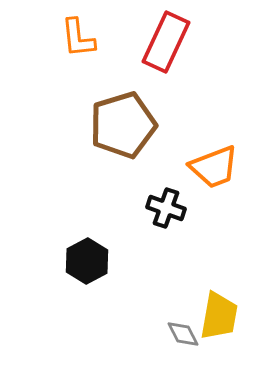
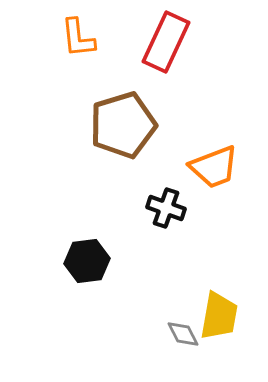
black hexagon: rotated 21 degrees clockwise
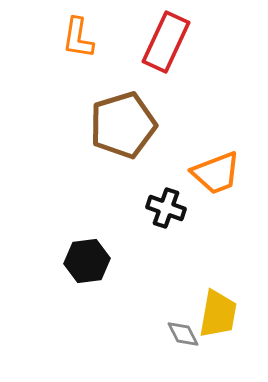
orange L-shape: rotated 15 degrees clockwise
orange trapezoid: moved 2 px right, 6 px down
yellow trapezoid: moved 1 px left, 2 px up
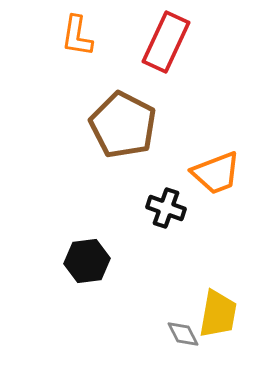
orange L-shape: moved 1 px left, 2 px up
brown pentagon: rotated 28 degrees counterclockwise
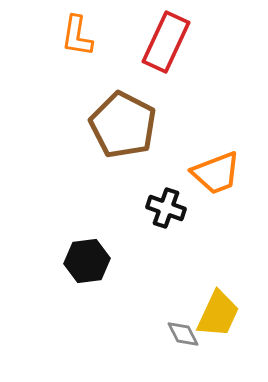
yellow trapezoid: rotated 15 degrees clockwise
